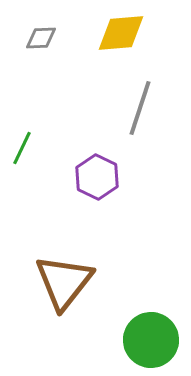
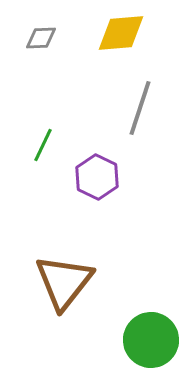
green line: moved 21 px right, 3 px up
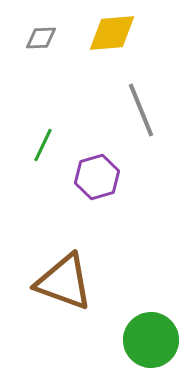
yellow diamond: moved 9 px left
gray line: moved 1 px right, 2 px down; rotated 40 degrees counterclockwise
purple hexagon: rotated 18 degrees clockwise
brown triangle: rotated 48 degrees counterclockwise
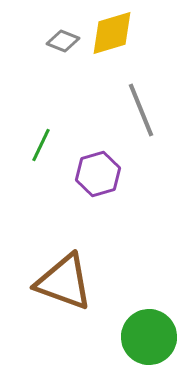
yellow diamond: rotated 12 degrees counterclockwise
gray diamond: moved 22 px right, 3 px down; rotated 24 degrees clockwise
green line: moved 2 px left
purple hexagon: moved 1 px right, 3 px up
green circle: moved 2 px left, 3 px up
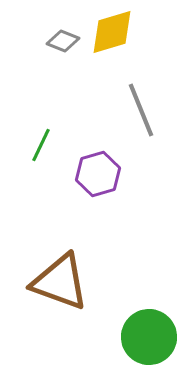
yellow diamond: moved 1 px up
brown triangle: moved 4 px left
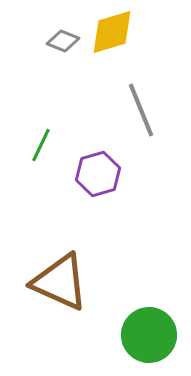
brown triangle: rotated 4 degrees clockwise
green circle: moved 2 px up
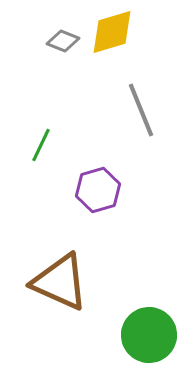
purple hexagon: moved 16 px down
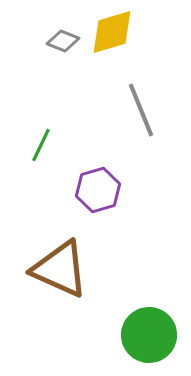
brown triangle: moved 13 px up
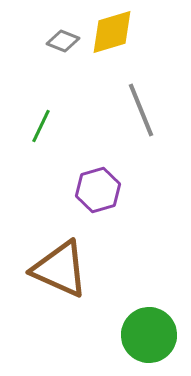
green line: moved 19 px up
